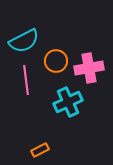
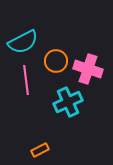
cyan semicircle: moved 1 px left, 1 px down
pink cross: moved 1 px left, 1 px down; rotated 28 degrees clockwise
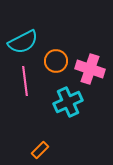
pink cross: moved 2 px right
pink line: moved 1 px left, 1 px down
orange rectangle: rotated 18 degrees counterclockwise
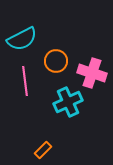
cyan semicircle: moved 1 px left, 3 px up
pink cross: moved 2 px right, 4 px down
orange rectangle: moved 3 px right
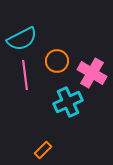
orange circle: moved 1 px right
pink cross: rotated 12 degrees clockwise
pink line: moved 6 px up
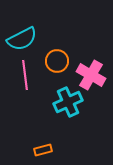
pink cross: moved 1 px left, 2 px down
orange rectangle: rotated 30 degrees clockwise
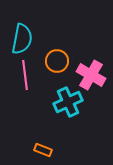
cyan semicircle: rotated 52 degrees counterclockwise
orange rectangle: rotated 36 degrees clockwise
